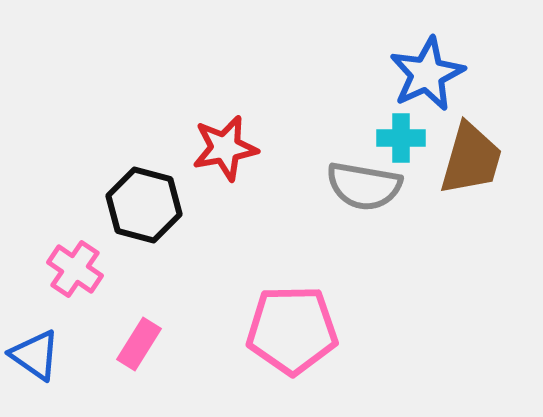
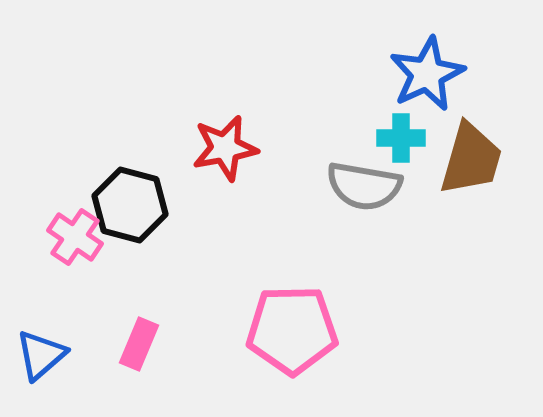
black hexagon: moved 14 px left
pink cross: moved 32 px up
pink rectangle: rotated 9 degrees counterclockwise
blue triangle: moved 6 px right; rotated 44 degrees clockwise
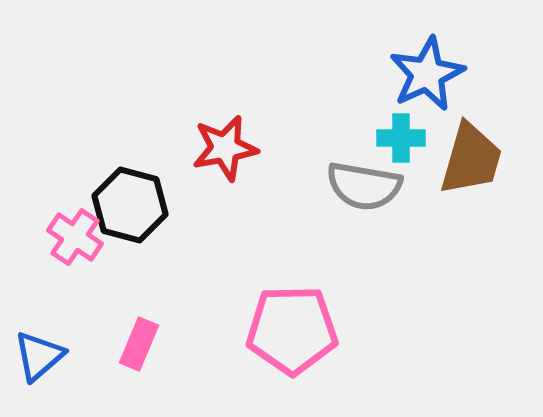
blue triangle: moved 2 px left, 1 px down
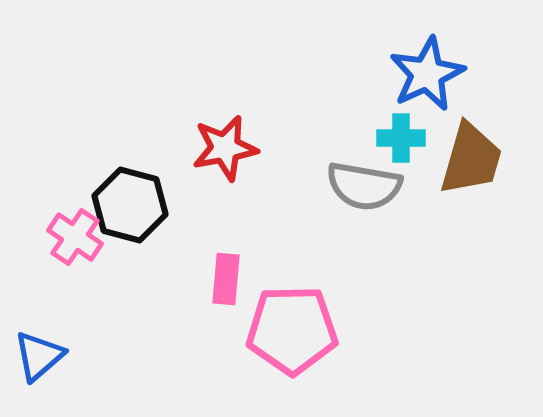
pink rectangle: moved 87 px right, 65 px up; rotated 18 degrees counterclockwise
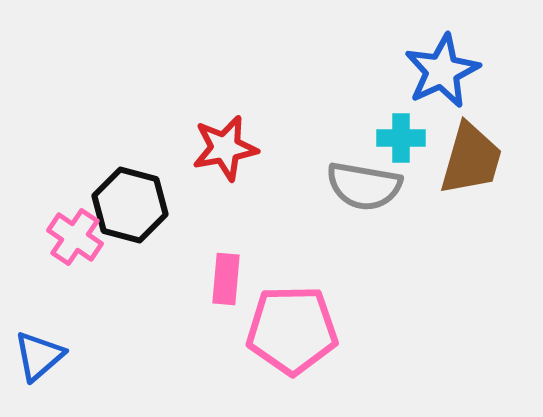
blue star: moved 15 px right, 3 px up
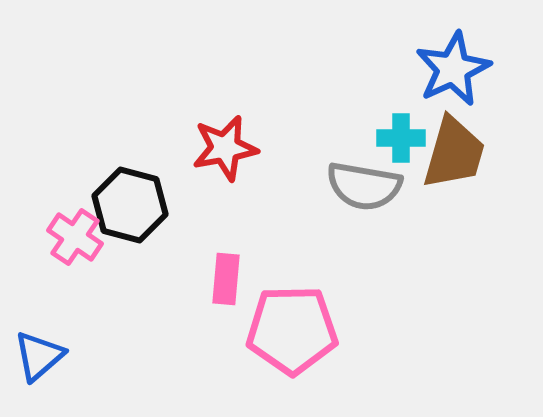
blue star: moved 11 px right, 2 px up
brown trapezoid: moved 17 px left, 6 px up
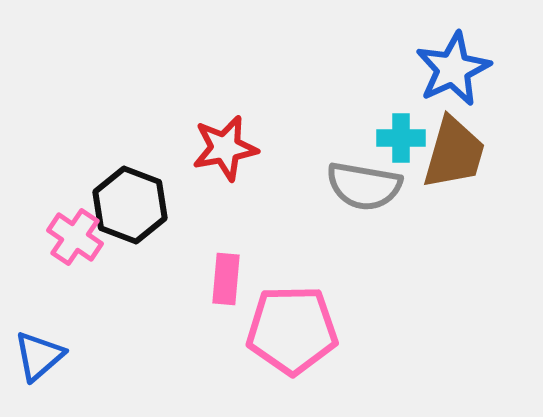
black hexagon: rotated 6 degrees clockwise
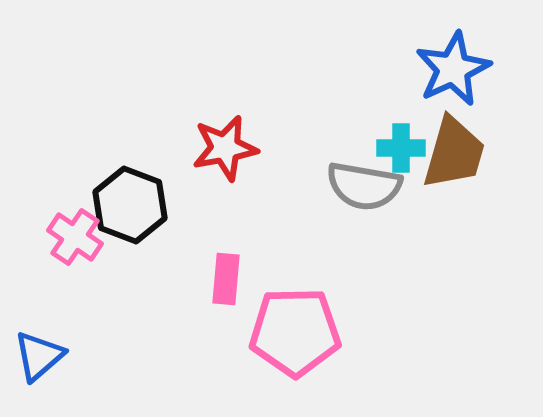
cyan cross: moved 10 px down
pink pentagon: moved 3 px right, 2 px down
